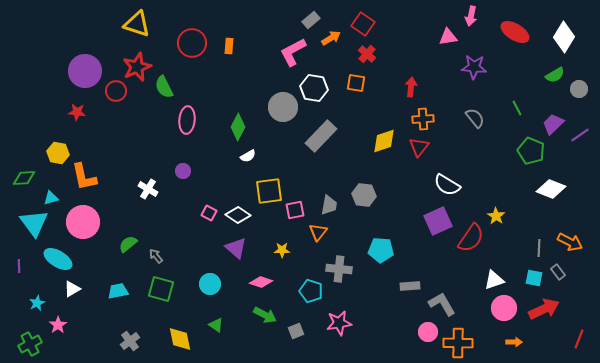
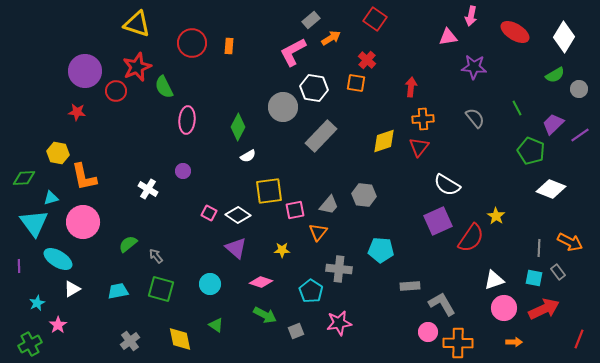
red square at (363, 24): moved 12 px right, 5 px up
red cross at (367, 54): moved 6 px down
gray trapezoid at (329, 205): rotated 30 degrees clockwise
cyan pentagon at (311, 291): rotated 15 degrees clockwise
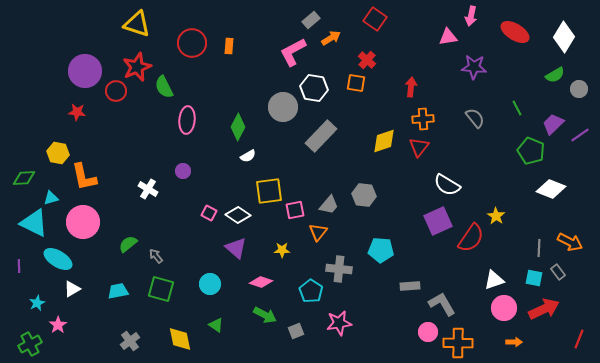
cyan triangle at (34, 223): rotated 28 degrees counterclockwise
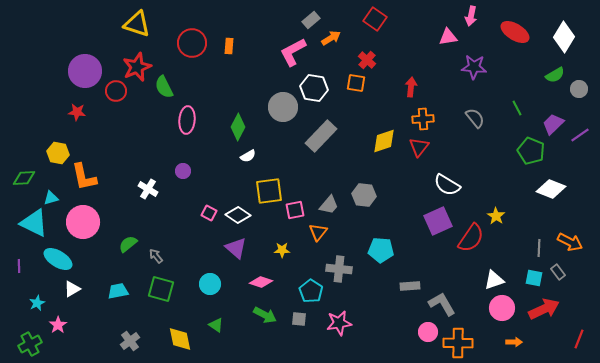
pink circle at (504, 308): moved 2 px left
gray square at (296, 331): moved 3 px right, 12 px up; rotated 28 degrees clockwise
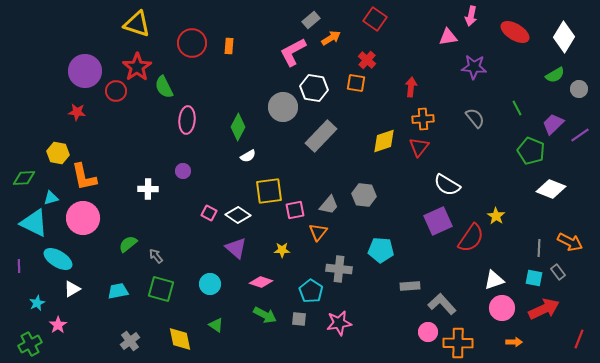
red star at (137, 67): rotated 12 degrees counterclockwise
white cross at (148, 189): rotated 30 degrees counterclockwise
pink circle at (83, 222): moved 4 px up
gray L-shape at (442, 304): rotated 12 degrees counterclockwise
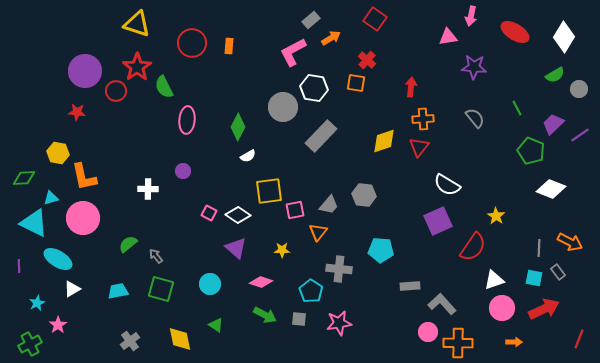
red semicircle at (471, 238): moved 2 px right, 9 px down
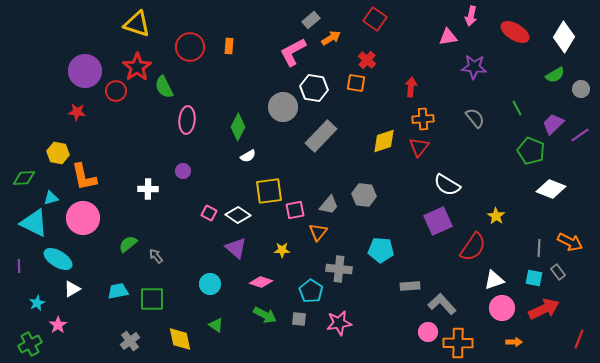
red circle at (192, 43): moved 2 px left, 4 px down
gray circle at (579, 89): moved 2 px right
green square at (161, 289): moved 9 px left, 10 px down; rotated 16 degrees counterclockwise
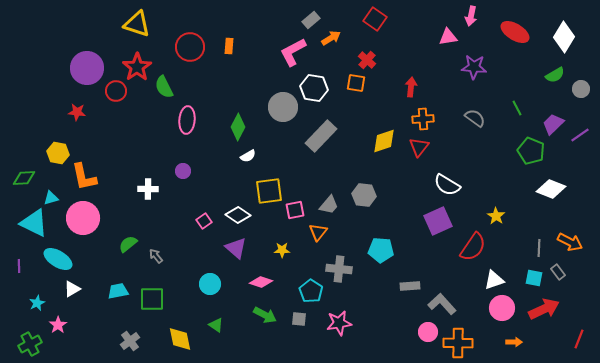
purple circle at (85, 71): moved 2 px right, 3 px up
gray semicircle at (475, 118): rotated 15 degrees counterclockwise
pink square at (209, 213): moved 5 px left, 8 px down; rotated 28 degrees clockwise
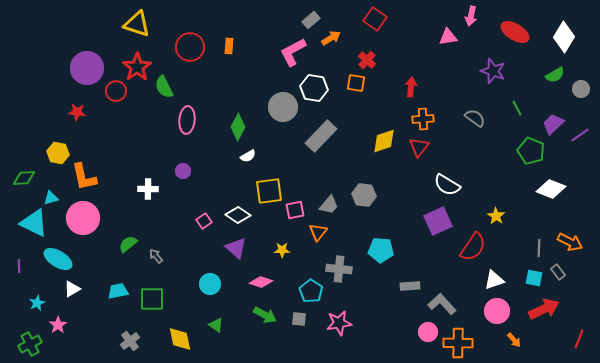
purple star at (474, 67): moved 19 px right, 4 px down; rotated 15 degrees clockwise
pink circle at (502, 308): moved 5 px left, 3 px down
orange arrow at (514, 342): moved 2 px up; rotated 49 degrees clockwise
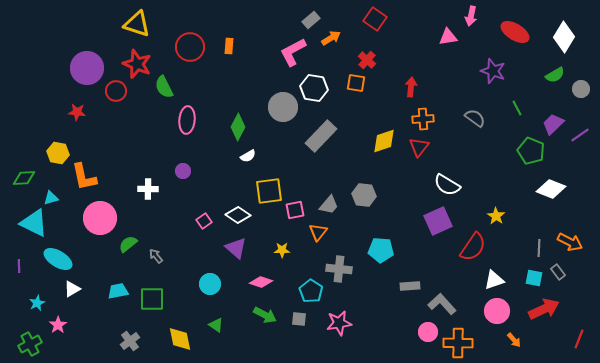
red star at (137, 67): moved 3 px up; rotated 16 degrees counterclockwise
pink circle at (83, 218): moved 17 px right
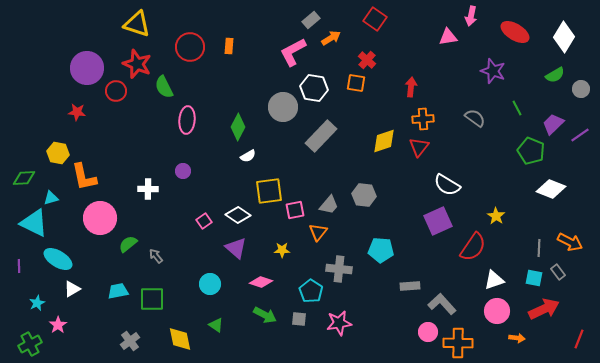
orange arrow at (514, 340): moved 3 px right, 2 px up; rotated 42 degrees counterclockwise
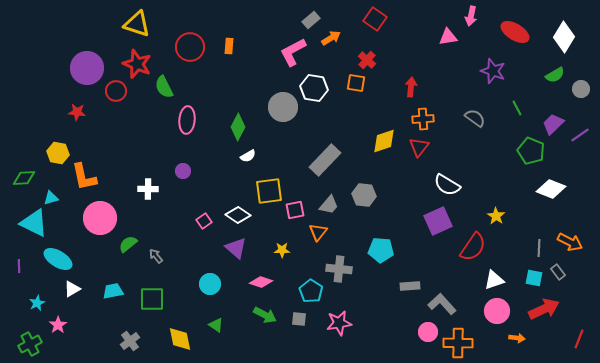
gray rectangle at (321, 136): moved 4 px right, 24 px down
cyan trapezoid at (118, 291): moved 5 px left
